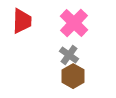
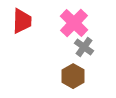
gray cross: moved 15 px right, 8 px up
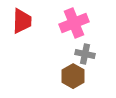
pink cross: rotated 24 degrees clockwise
gray cross: moved 1 px right, 7 px down; rotated 24 degrees counterclockwise
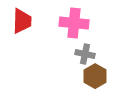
pink cross: rotated 28 degrees clockwise
brown hexagon: moved 22 px right
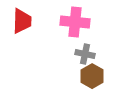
pink cross: moved 1 px right, 1 px up
brown hexagon: moved 3 px left
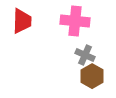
pink cross: moved 1 px up
gray cross: moved 1 px down; rotated 12 degrees clockwise
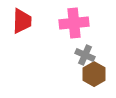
pink cross: moved 1 px left, 2 px down; rotated 12 degrees counterclockwise
brown hexagon: moved 2 px right, 2 px up
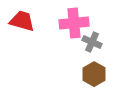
red trapezoid: rotated 76 degrees counterclockwise
gray cross: moved 7 px right, 13 px up
